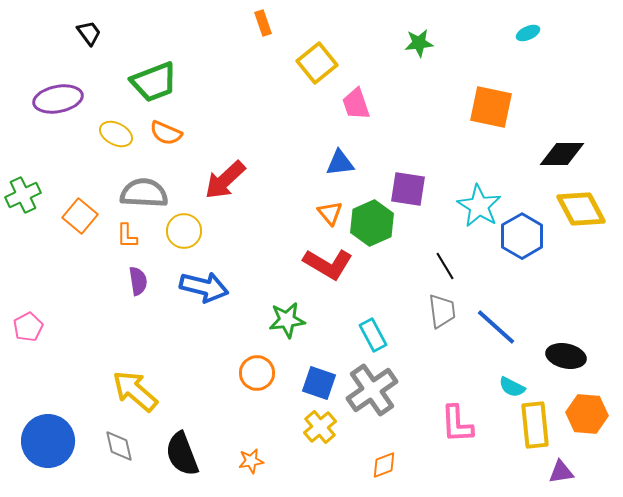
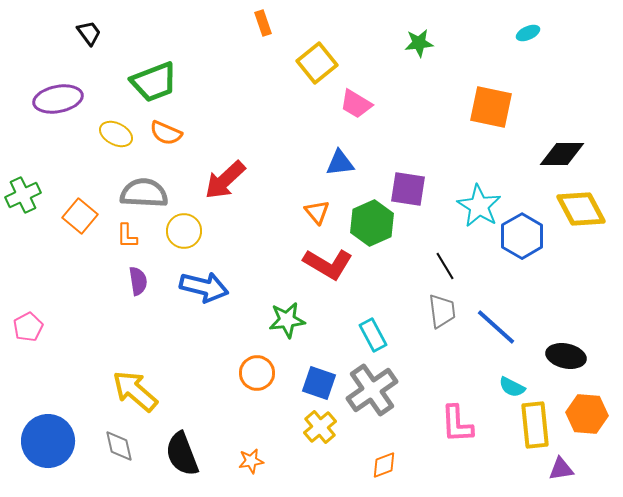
pink trapezoid at (356, 104): rotated 40 degrees counterclockwise
orange triangle at (330, 213): moved 13 px left, 1 px up
purple triangle at (561, 472): moved 3 px up
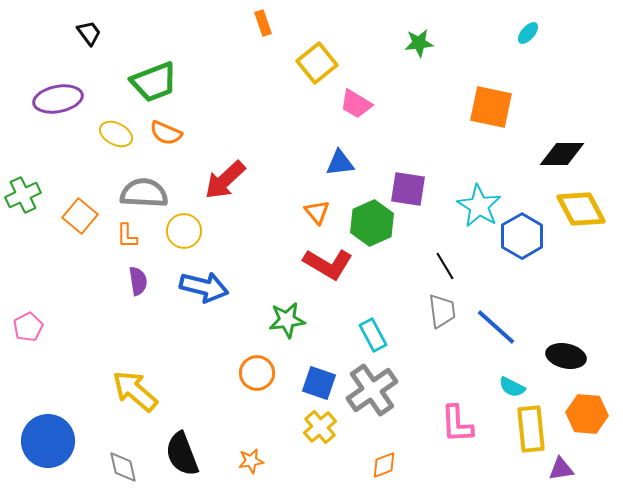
cyan ellipse at (528, 33): rotated 25 degrees counterclockwise
yellow rectangle at (535, 425): moved 4 px left, 4 px down
gray diamond at (119, 446): moved 4 px right, 21 px down
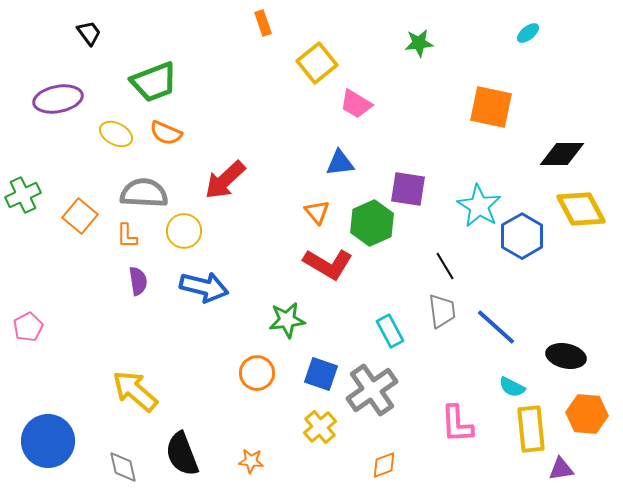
cyan ellipse at (528, 33): rotated 10 degrees clockwise
cyan rectangle at (373, 335): moved 17 px right, 4 px up
blue square at (319, 383): moved 2 px right, 9 px up
orange star at (251, 461): rotated 15 degrees clockwise
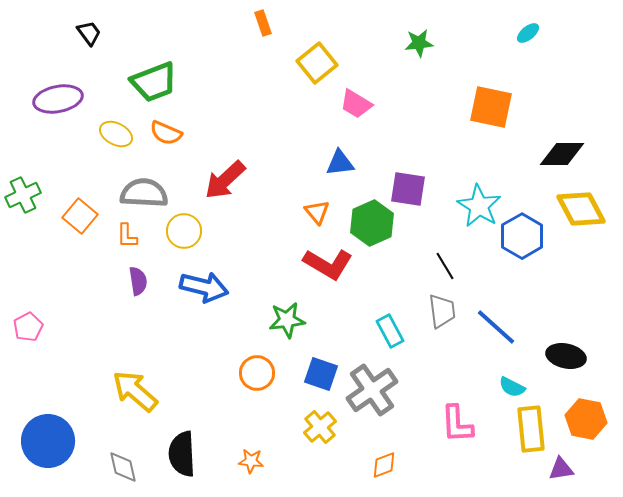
orange hexagon at (587, 414): moved 1 px left, 5 px down; rotated 6 degrees clockwise
black semicircle at (182, 454): rotated 18 degrees clockwise
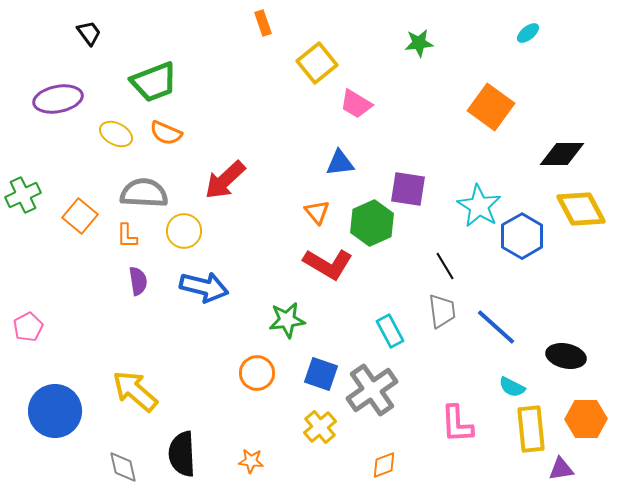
orange square at (491, 107): rotated 24 degrees clockwise
orange hexagon at (586, 419): rotated 12 degrees counterclockwise
blue circle at (48, 441): moved 7 px right, 30 px up
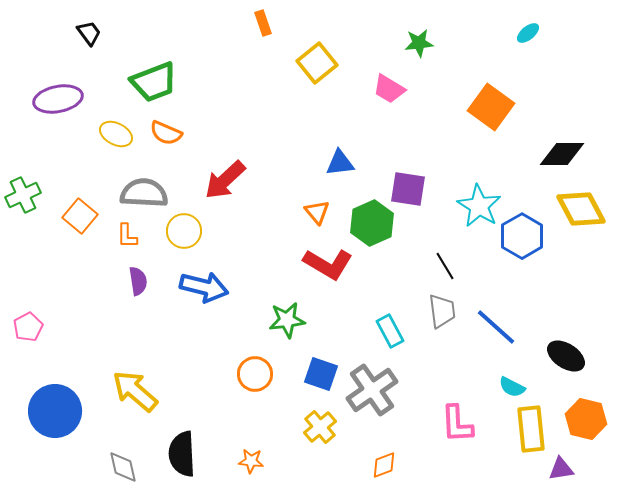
pink trapezoid at (356, 104): moved 33 px right, 15 px up
black ellipse at (566, 356): rotated 21 degrees clockwise
orange circle at (257, 373): moved 2 px left, 1 px down
orange hexagon at (586, 419): rotated 15 degrees clockwise
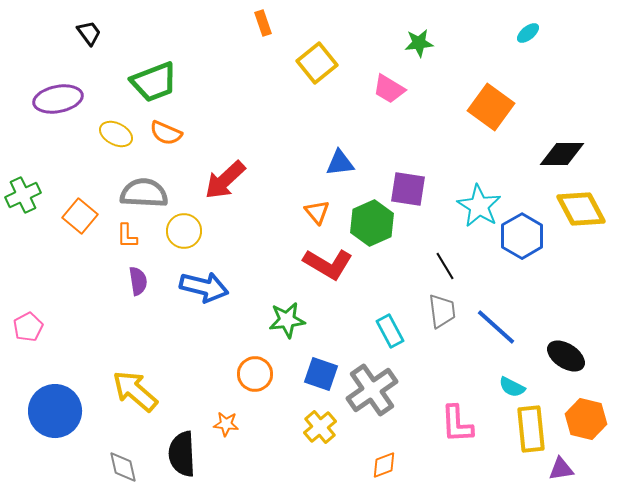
orange star at (251, 461): moved 25 px left, 37 px up
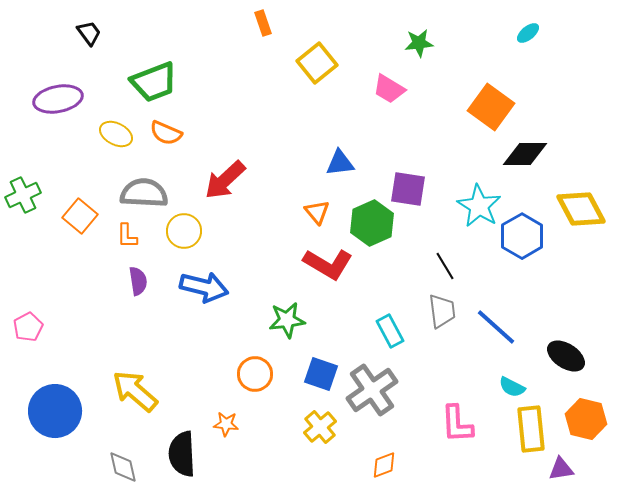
black diamond at (562, 154): moved 37 px left
